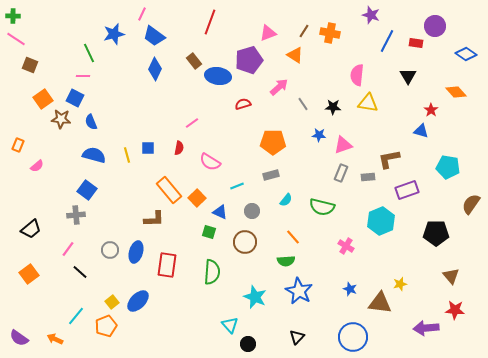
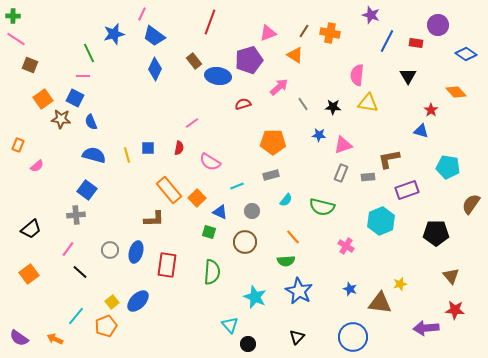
purple circle at (435, 26): moved 3 px right, 1 px up
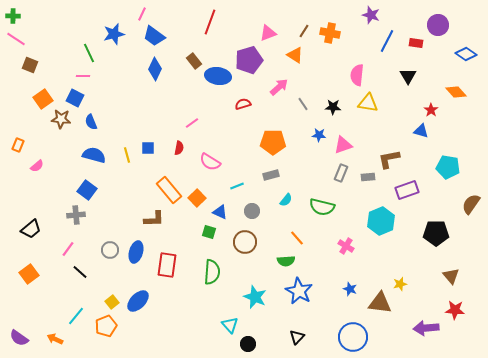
orange line at (293, 237): moved 4 px right, 1 px down
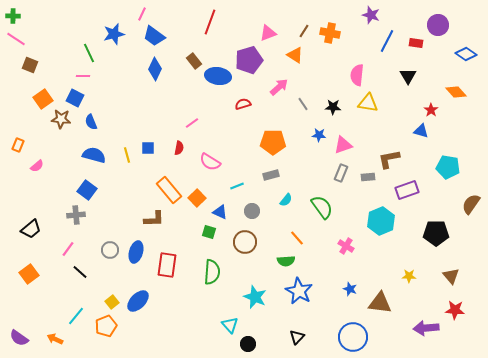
green semicircle at (322, 207): rotated 140 degrees counterclockwise
yellow star at (400, 284): moved 9 px right, 8 px up; rotated 16 degrees clockwise
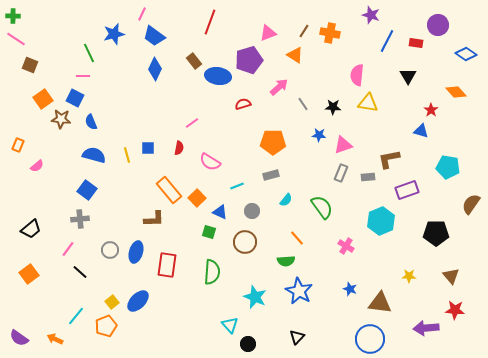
gray cross at (76, 215): moved 4 px right, 4 px down
blue circle at (353, 337): moved 17 px right, 2 px down
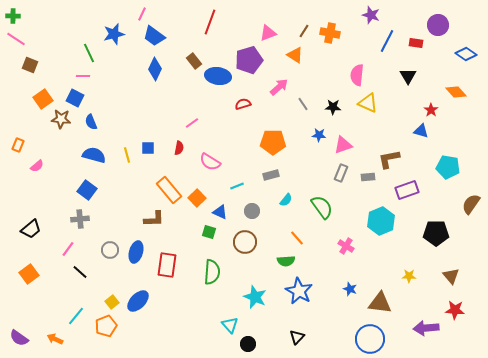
yellow triangle at (368, 103): rotated 15 degrees clockwise
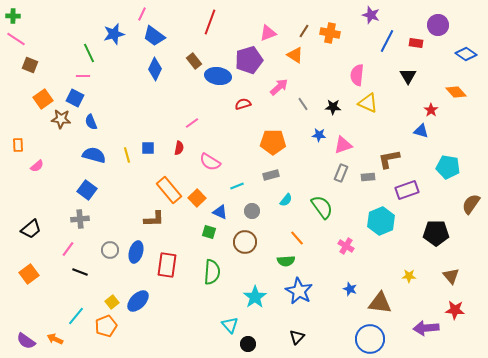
orange rectangle at (18, 145): rotated 24 degrees counterclockwise
black line at (80, 272): rotated 21 degrees counterclockwise
cyan star at (255, 297): rotated 15 degrees clockwise
purple semicircle at (19, 338): moved 7 px right, 3 px down
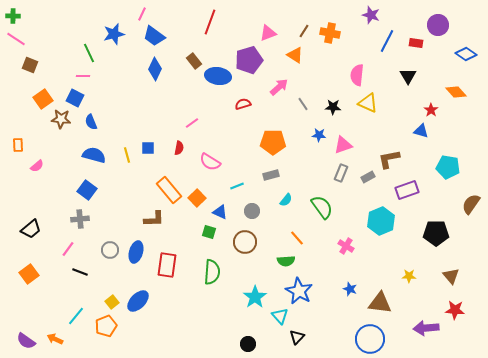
gray rectangle at (368, 177): rotated 24 degrees counterclockwise
cyan triangle at (230, 325): moved 50 px right, 9 px up
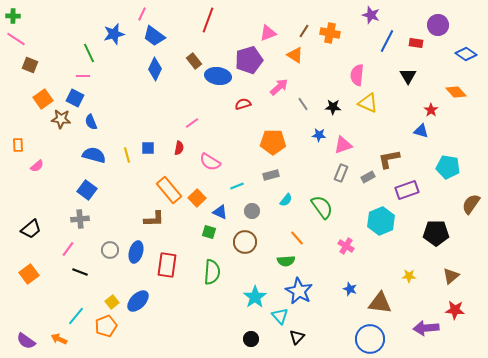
red line at (210, 22): moved 2 px left, 2 px up
brown triangle at (451, 276): rotated 30 degrees clockwise
orange arrow at (55, 339): moved 4 px right
black circle at (248, 344): moved 3 px right, 5 px up
